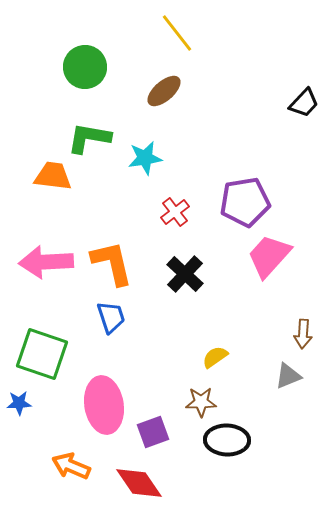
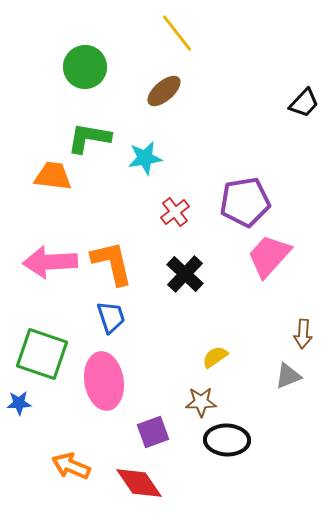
pink arrow: moved 4 px right
pink ellipse: moved 24 px up
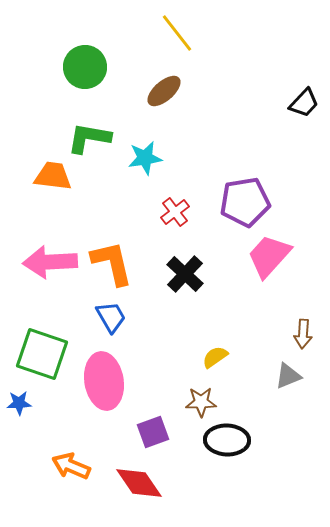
blue trapezoid: rotated 12 degrees counterclockwise
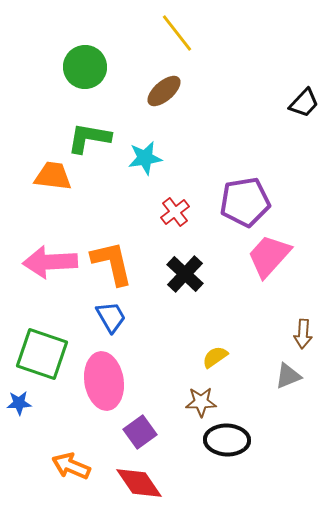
purple square: moved 13 px left; rotated 16 degrees counterclockwise
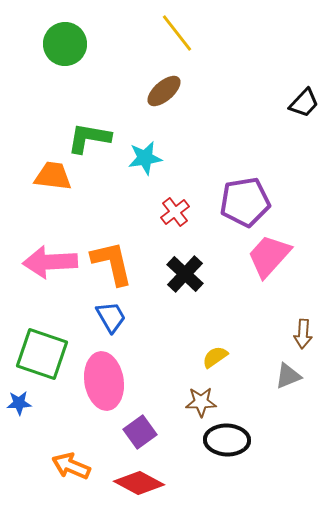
green circle: moved 20 px left, 23 px up
red diamond: rotated 27 degrees counterclockwise
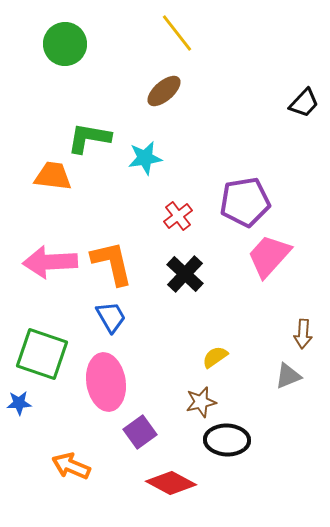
red cross: moved 3 px right, 4 px down
pink ellipse: moved 2 px right, 1 px down
brown star: rotated 12 degrees counterclockwise
red diamond: moved 32 px right
